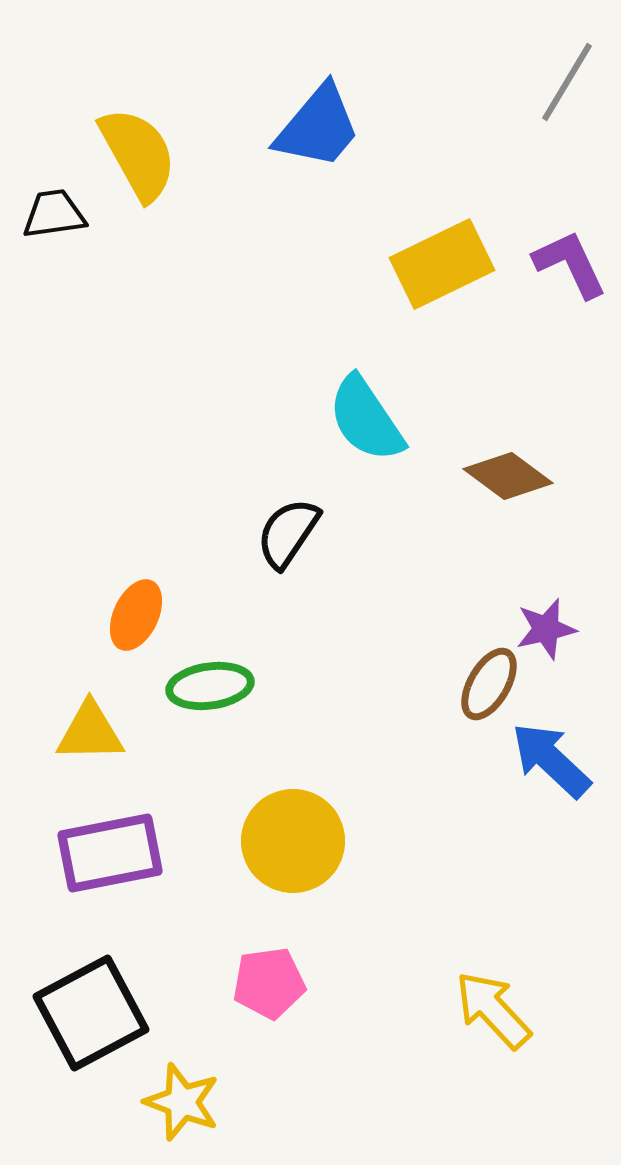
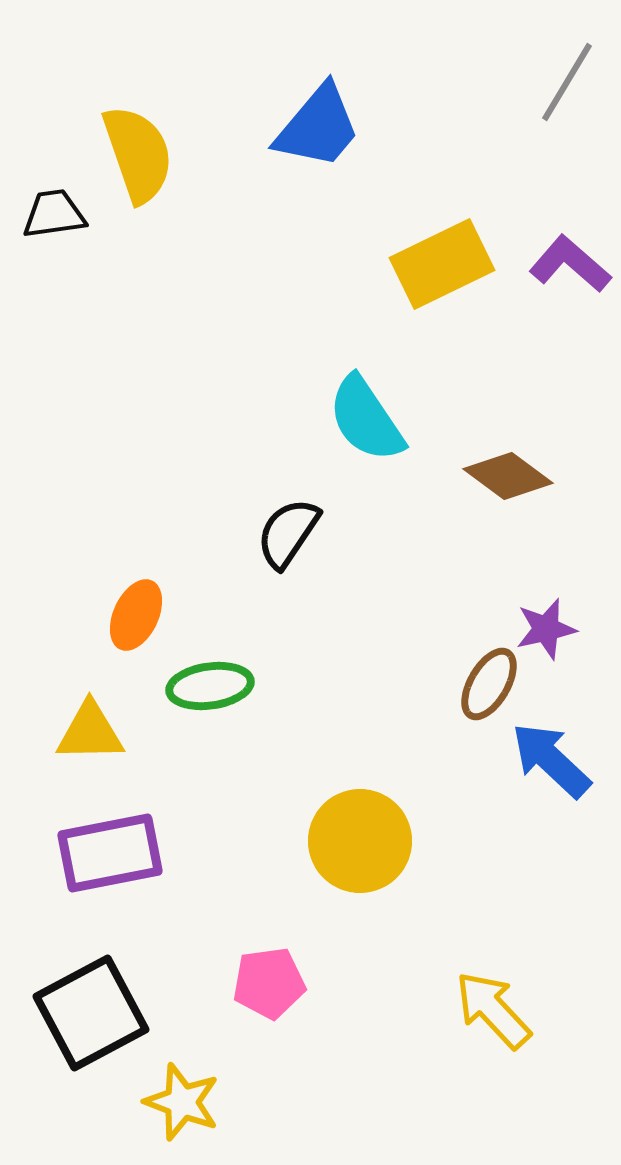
yellow semicircle: rotated 10 degrees clockwise
purple L-shape: rotated 24 degrees counterclockwise
yellow circle: moved 67 px right
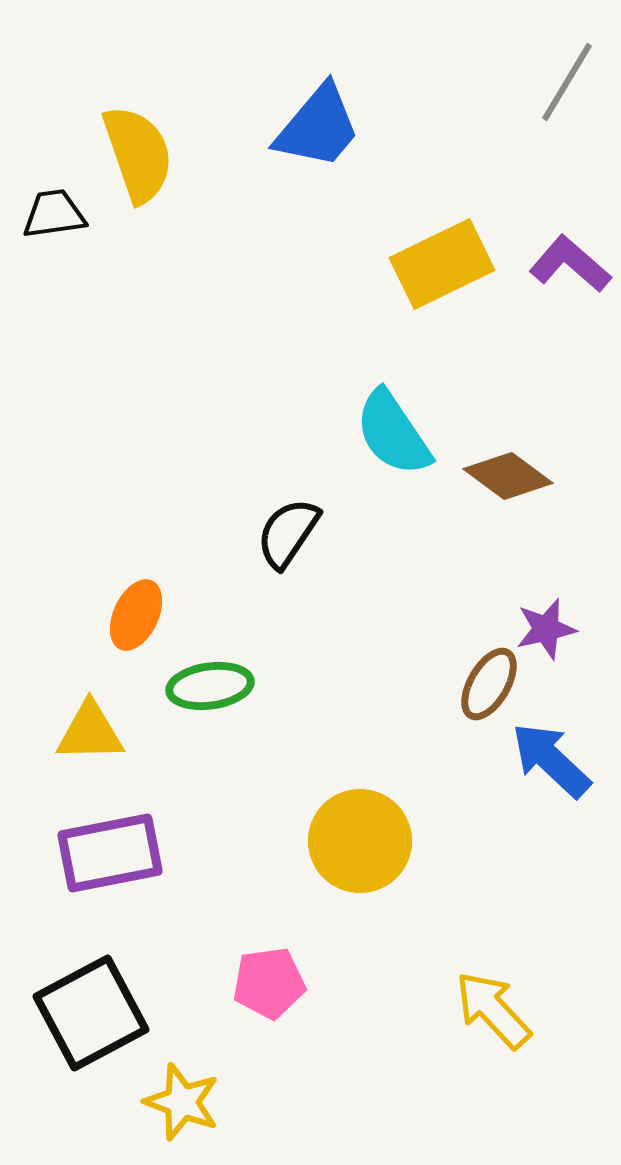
cyan semicircle: moved 27 px right, 14 px down
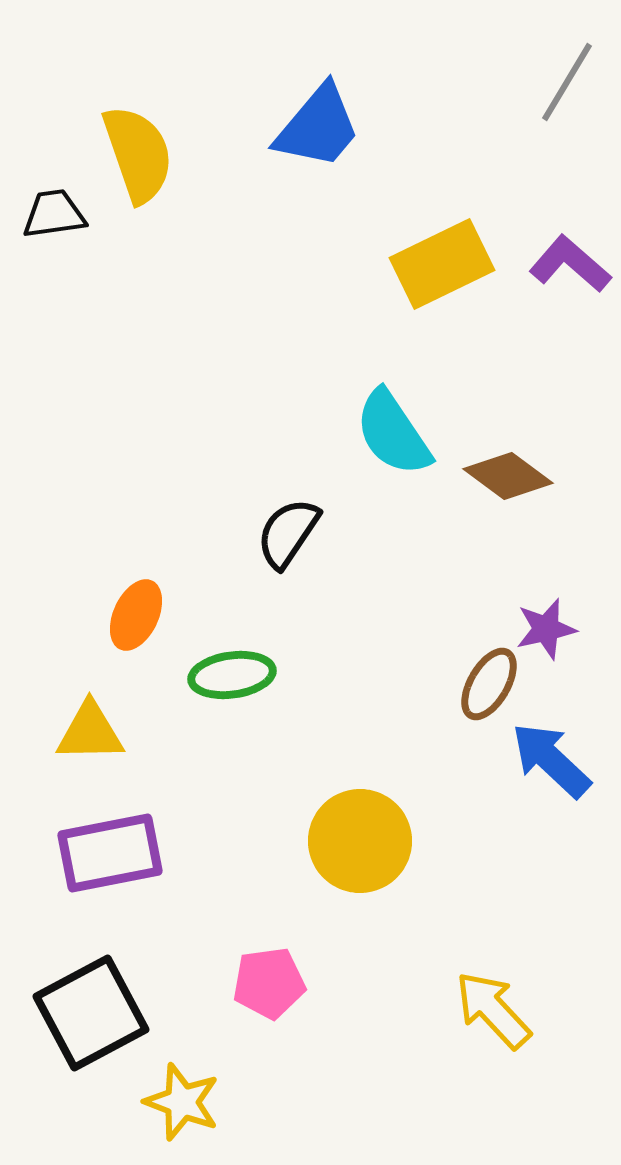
green ellipse: moved 22 px right, 11 px up
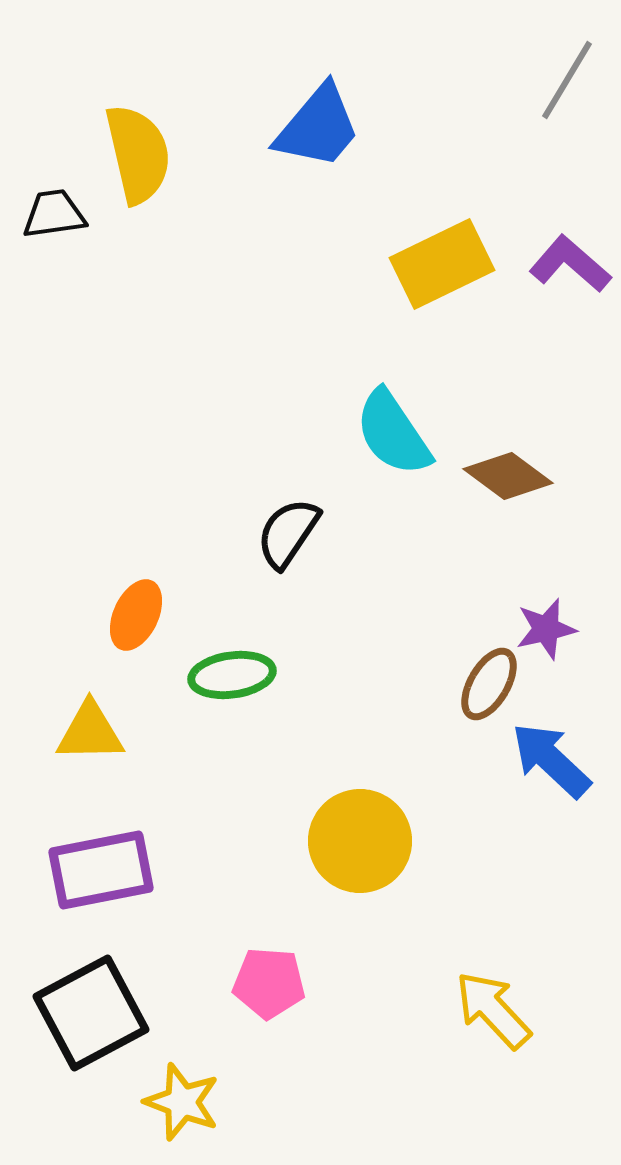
gray line: moved 2 px up
yellow semicircle: rotated 6 degrees clockwise
purple rectangle: moved 9 px left, 17 px down
pink pentagon: rotated 12 degrees clockwise
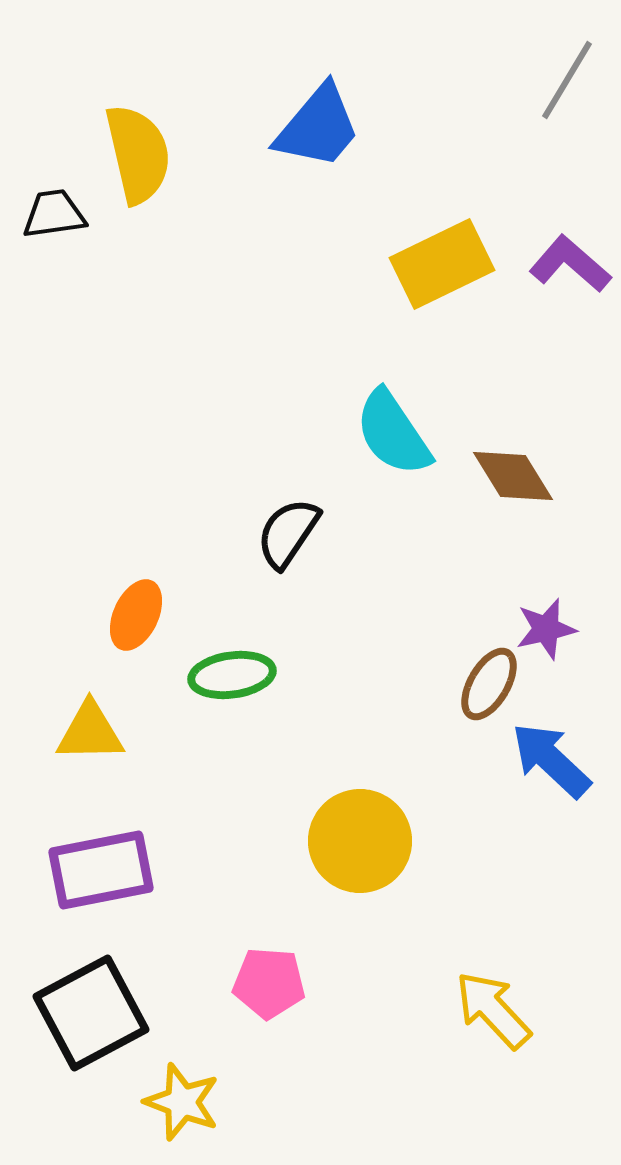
brown diamond: moved 5 px right; rotated 22 degrees clockwise
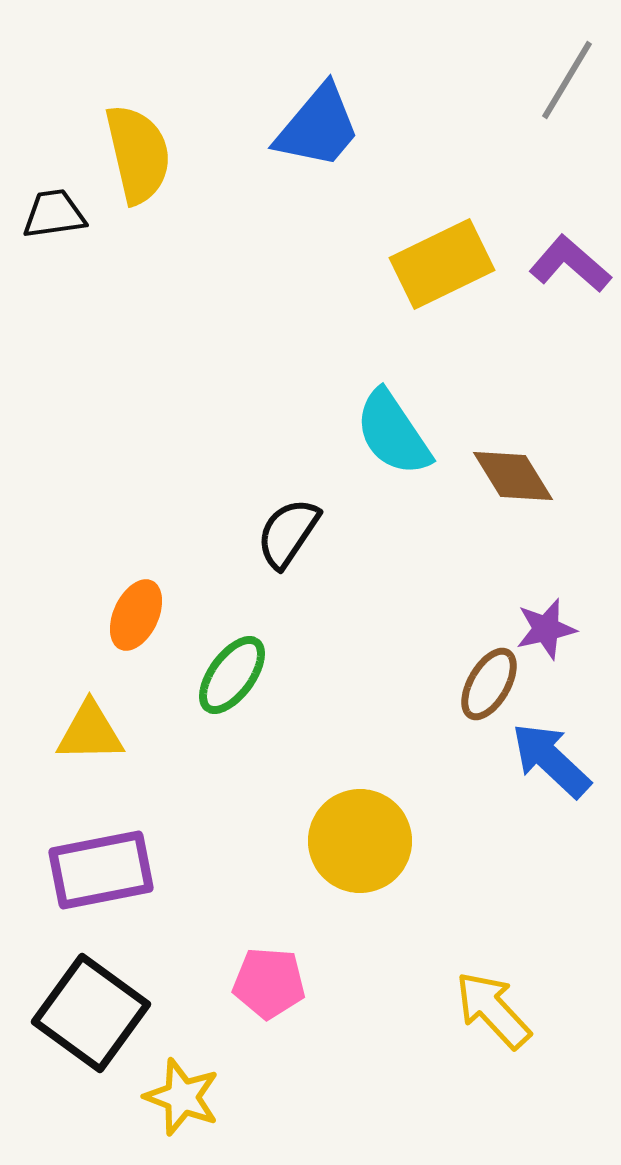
green ellipse: rotated 46 degrees counterclockwise
black square: rotated 26 degrees counterclockwise
yellow star: moved 5 px up
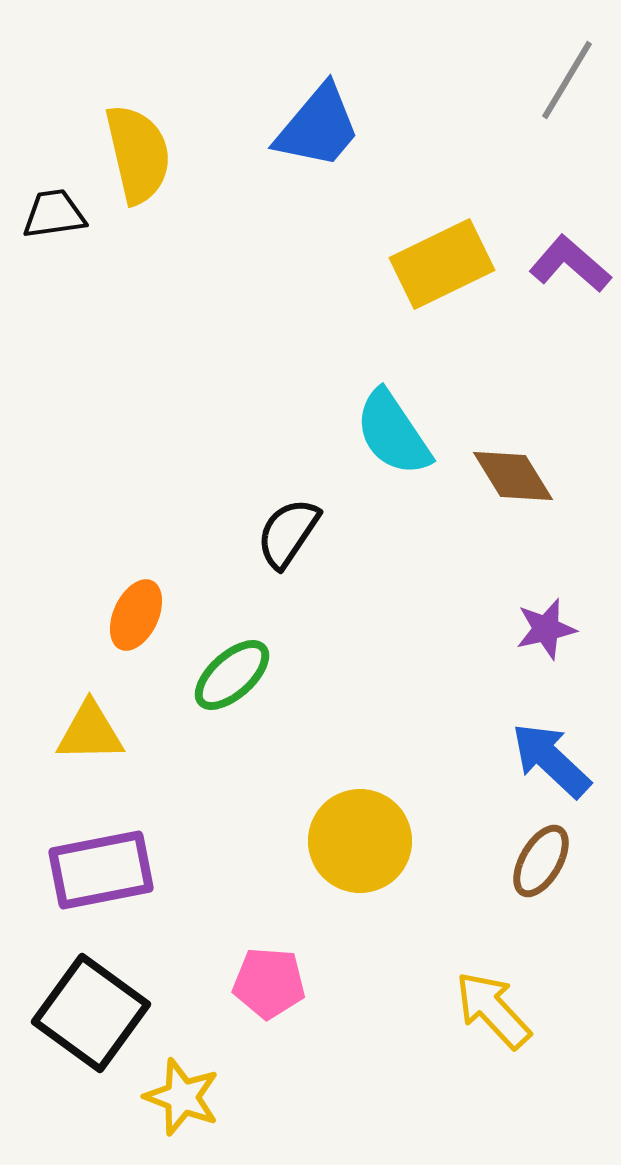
green ellipse: rotated 12 degrees clockwise
brown ellipse: moved 52 px right, 177 px down
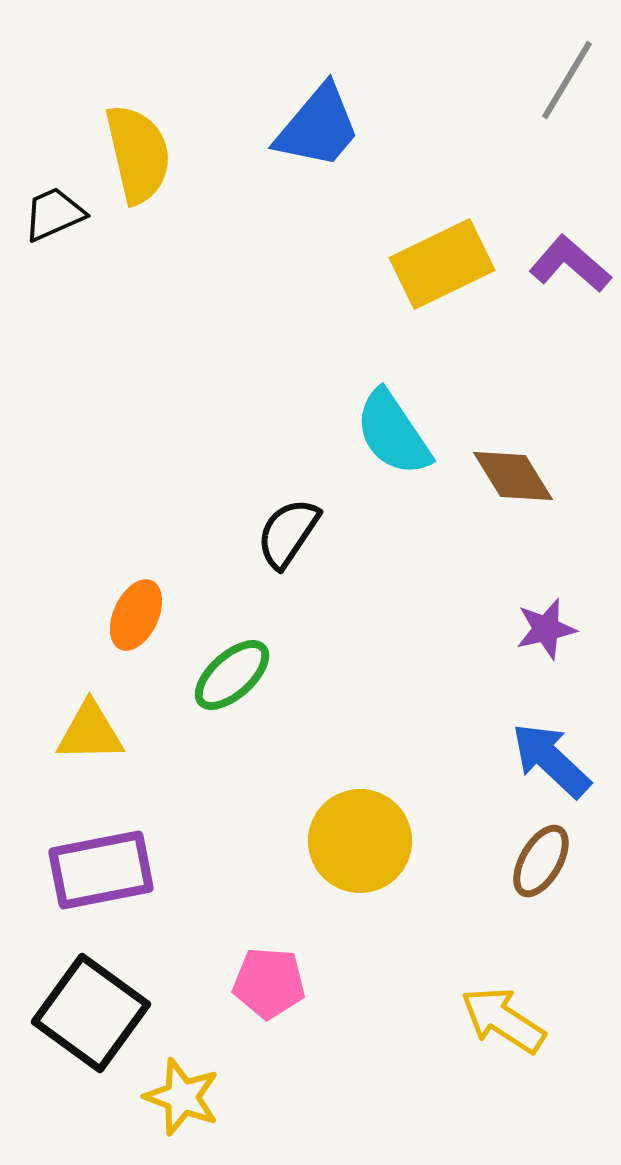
black trapezoid: rotated 16 degrees counterclockwise
yellow arrow: moved 10 px right, 10 px down; rotated 14 degrees counterclockwise
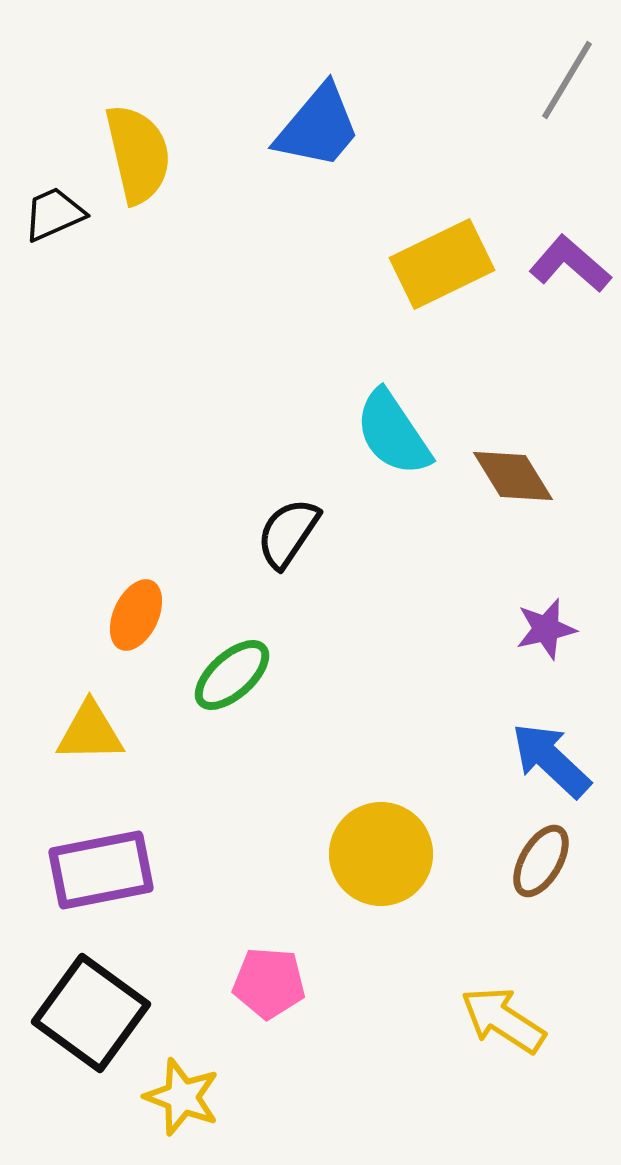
yellow circle: moved 21 px right, 13 px down
